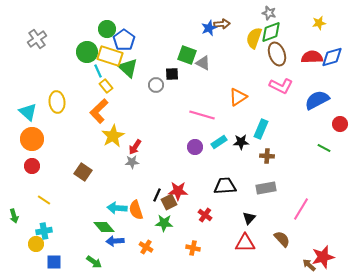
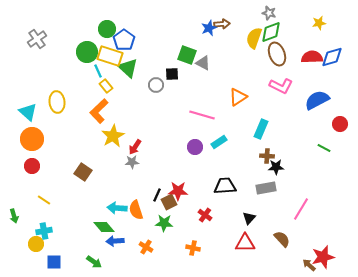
black star at (241, 142): moved 35 px right, 25 px down
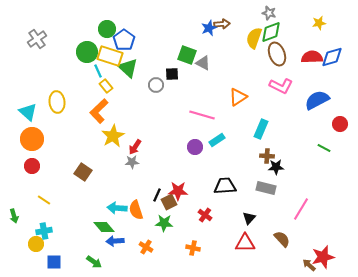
cyan rectangle at (219, 142): moved 2 px left, 2 px up
gray rectangle at (266, 188): rotated 24 degrees clockwise
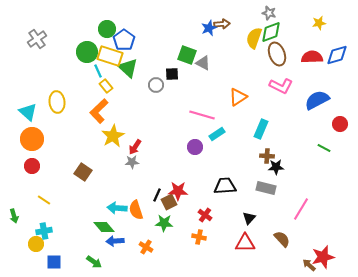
blue diamond at (332, 57): moved 5 px right, 2 px up
cyan rectangle at (217, 140): moved 6 px up
orange cross at (193, 248): moved 6 px right, 11 px up
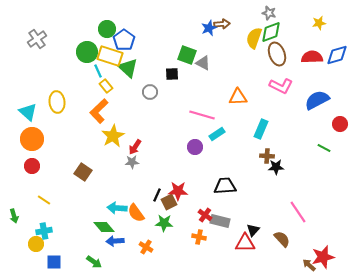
gray circle at (156, 85): moved 6 px left, 7 px down
orange triangle at (238, 97): rotated 30 degrees clockwise
gray rectangle at (266, 188): moved 46 px left, 33 px down
pink line at (301, 209): moved 3 px left, 3 px down; rotated 65 degrees counterclockwise
orange semicircle at (136, 210): moved 3 px down; rotated 18 degrees counterclockwise
black triangle at (249, 218): moved 4 px right, 12 px down
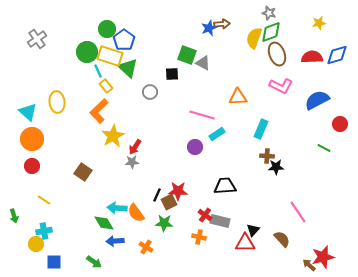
green diamond at (104, 227): moved 4 px up; rotated 10 degrees clockwise
